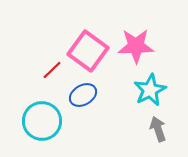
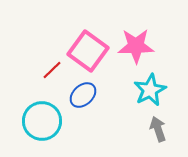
blue ellipse: rotated 12 degrees counterclockwise
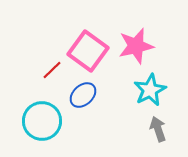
pink star: rotated 12 degrees counterclockwise
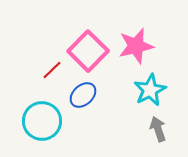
pink square: rotated 9 degrees clockwise
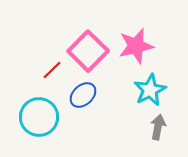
cyan circle: moved 3 px left, 4 px up
gray arrow: moved 2 px up; rotated 30 degrees clockwise
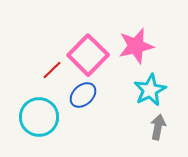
pink square: moved 4 px down
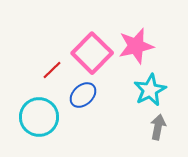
pink square: moved 4 px right, 2 px up
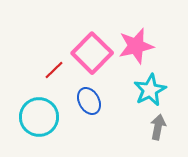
red line: moved 2 px right
blue ellipse: moved 6 px right, 6 px down; rotated 76 degrees counterclockwise
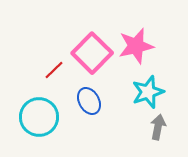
cyan star: moved 2 px left, 2 px down; rotated 8 degrees clockwise
